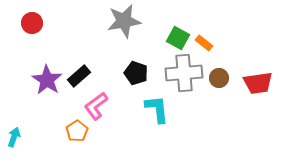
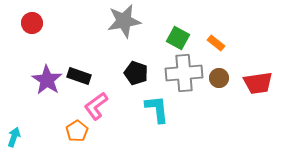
orange rectangle: moved 12 px right
black rectangle: rotated 60 degrees clockwise
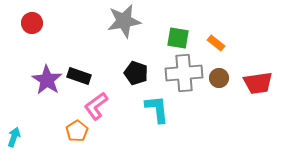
green square: rotated 20 degrees counterclockwise
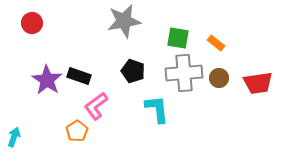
black pentagon: moved 3 px left, 2 px up
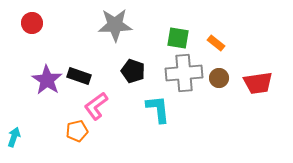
gray star: moved 9 px left, 4 px down; rotated 8 degrees clockwise
cyan L-shape: moved 1 px right
orange pentagon: rotated 20 degrees clockwise
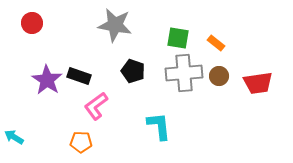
gray star: rotated 12 degrees clockwise
brown circle: moved 2 px up
cyan L-shape: moved 1 px right, 17 px down
orange pentagon: moved 4 px right, 11 px down; rotated 15 degrees clockwise
cyan arrow: rotated 78 degrees counterclockwise
